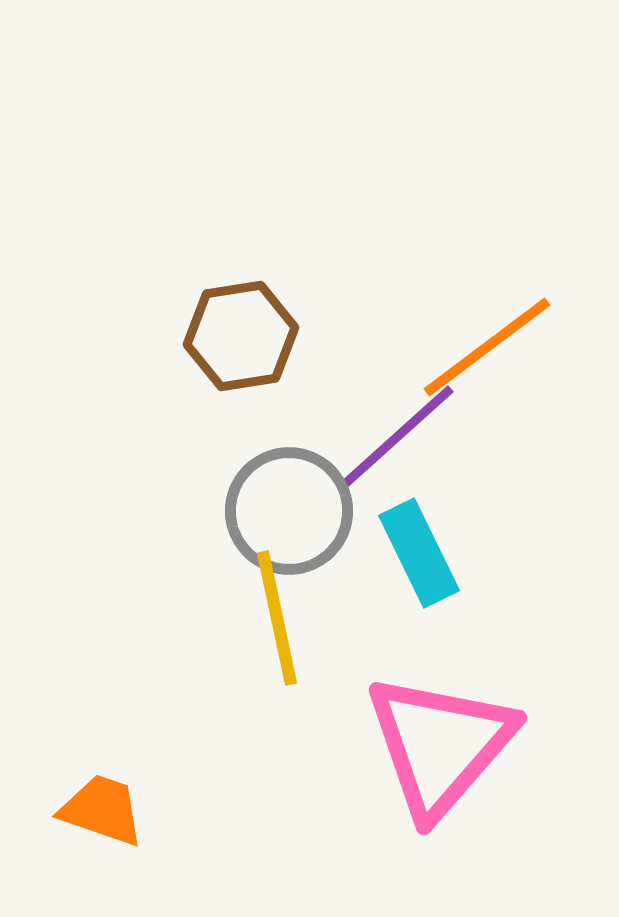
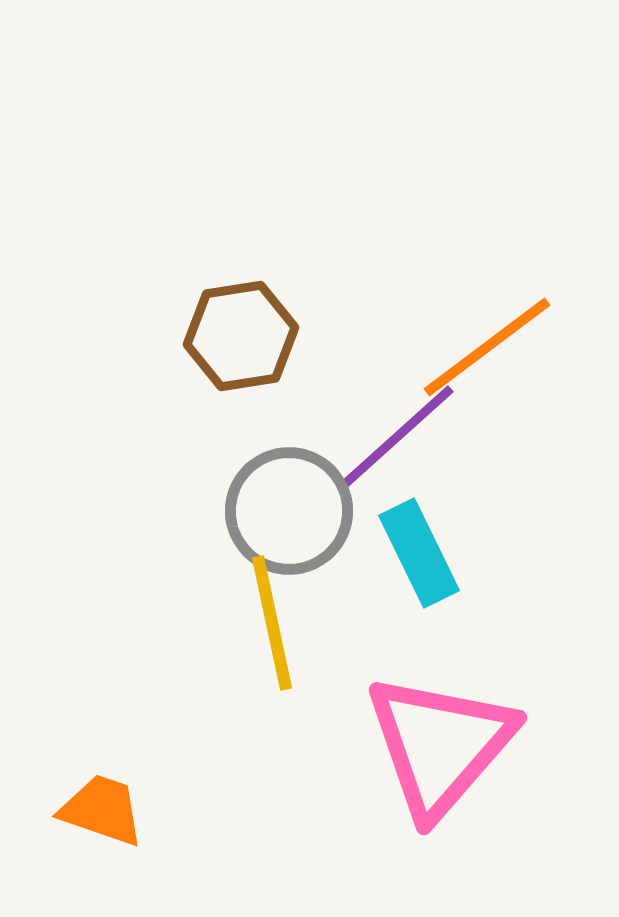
yellow line: moved 5 px left, 5 px down
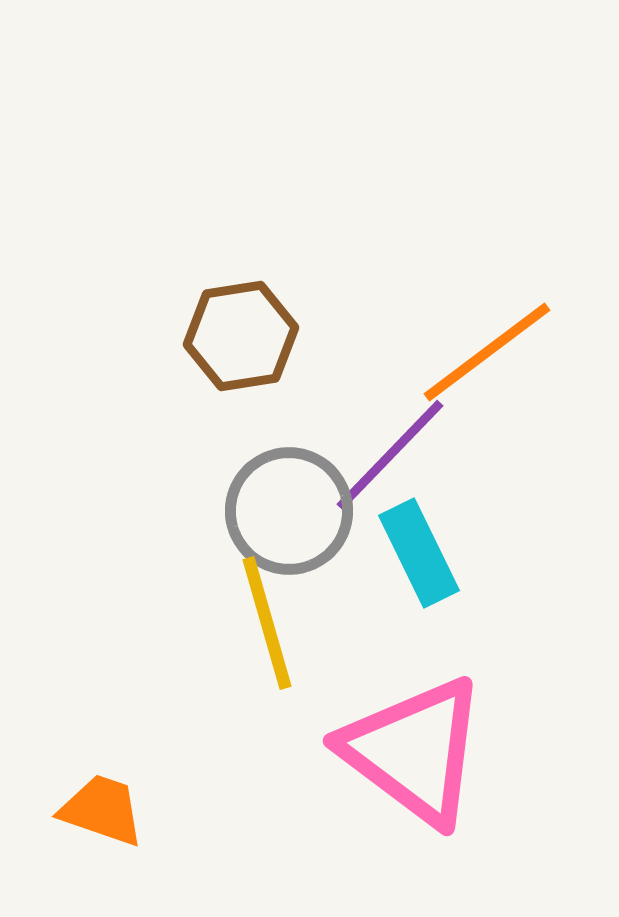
orange line: moved 5 px down
purple line: moved 7 px left, 18 px down; rotated 4 degrees counterclockwise
yellow line: moved 5 px left; rotated 4 degrees counterclockwise
pink triangle: moved 26 px left, 6 px down; rotated 34 degrees counterclockwise
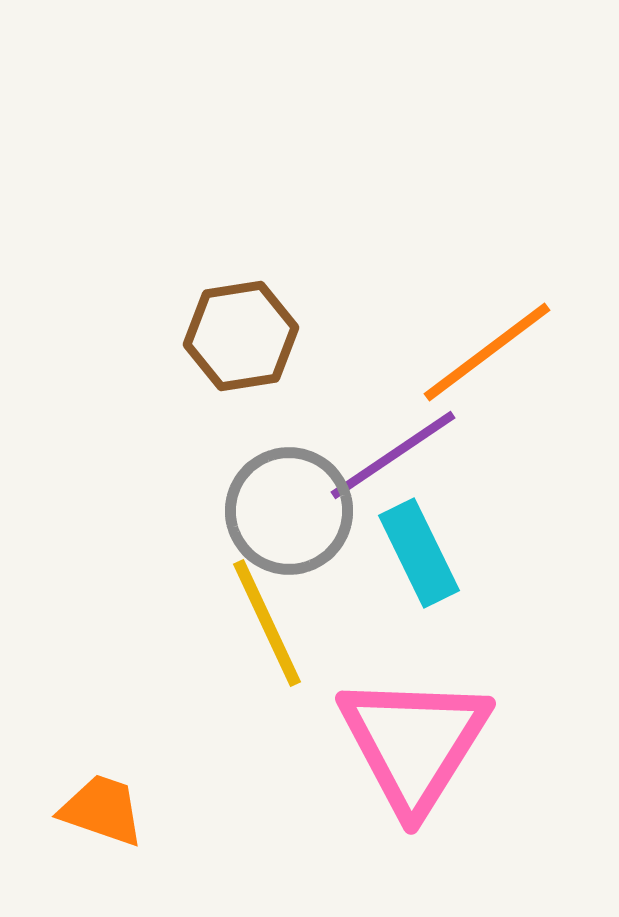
purple line: moved 3 px right; rotated 12 degrees clockwise
yellow line: rotated 9 degrees counterclockwise
pink triangle: moved 8 px up; rotated 25 degrees clockwise
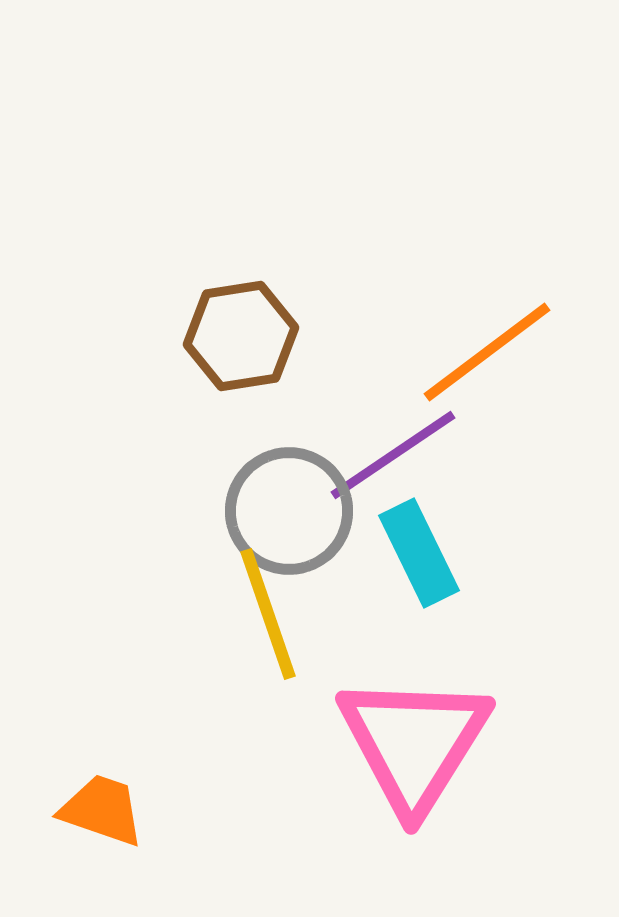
yellow line: moved 1 px right, 9 px up; rotated 6 degrees clockwise
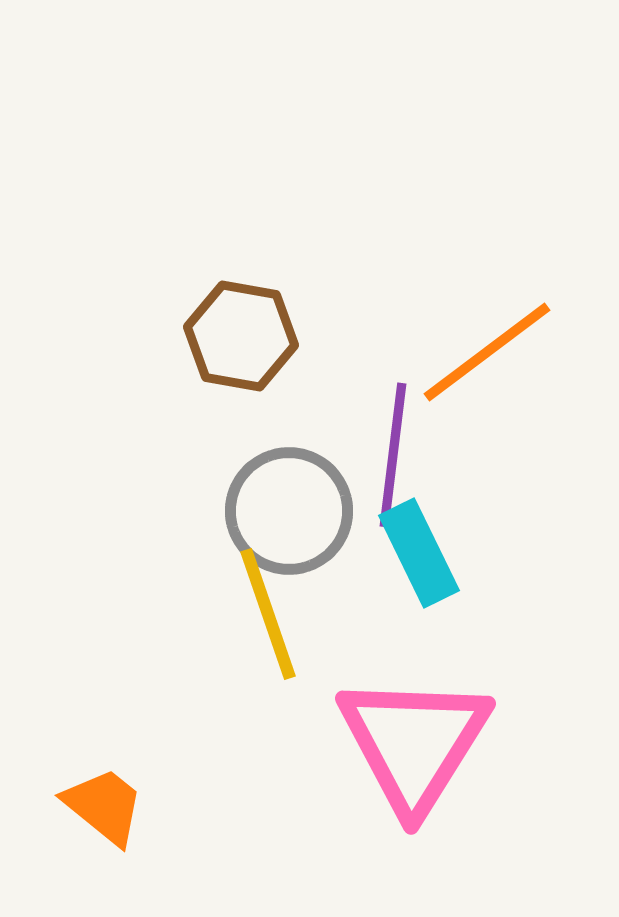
brown hexagon: rotated 19 degrees clockwise
purple line: rotated 49 degrees counterclockwise
orange trapezoid: moved 2 px right, 4 px up; rotated 20 degrees clockwise
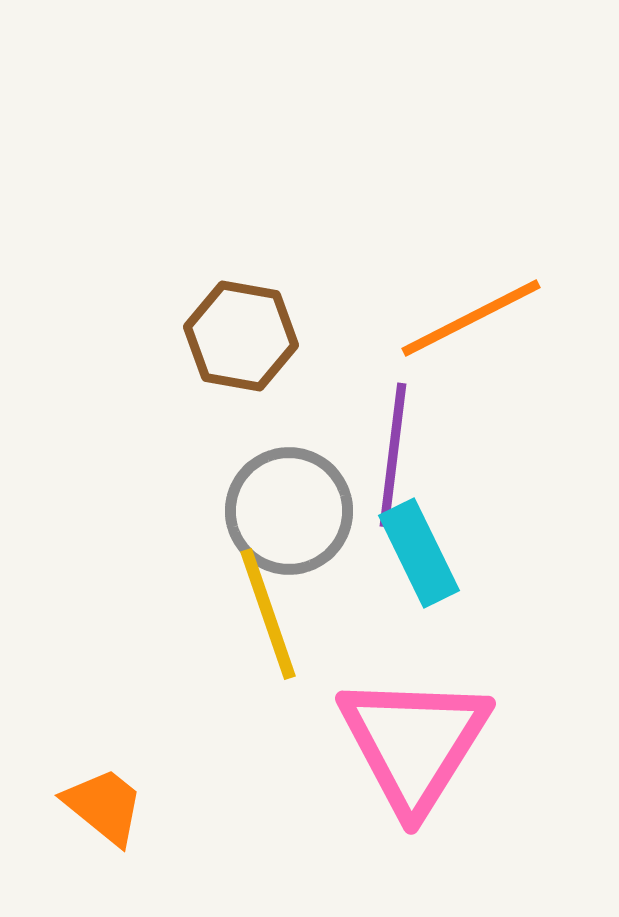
orange line: moved 16 px left, 34 px up; rotated 10 degrees clockwise
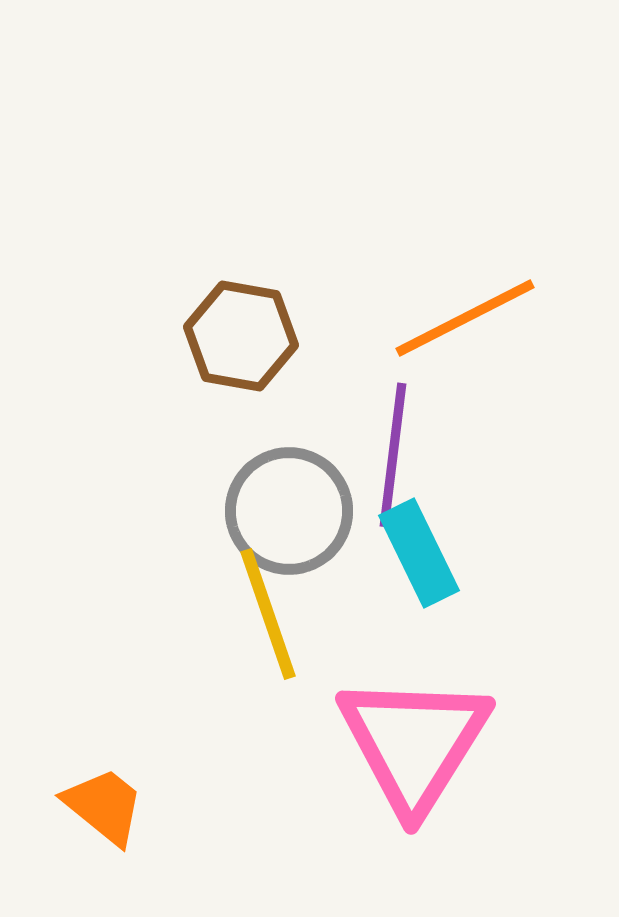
orange line: moved 6 px left
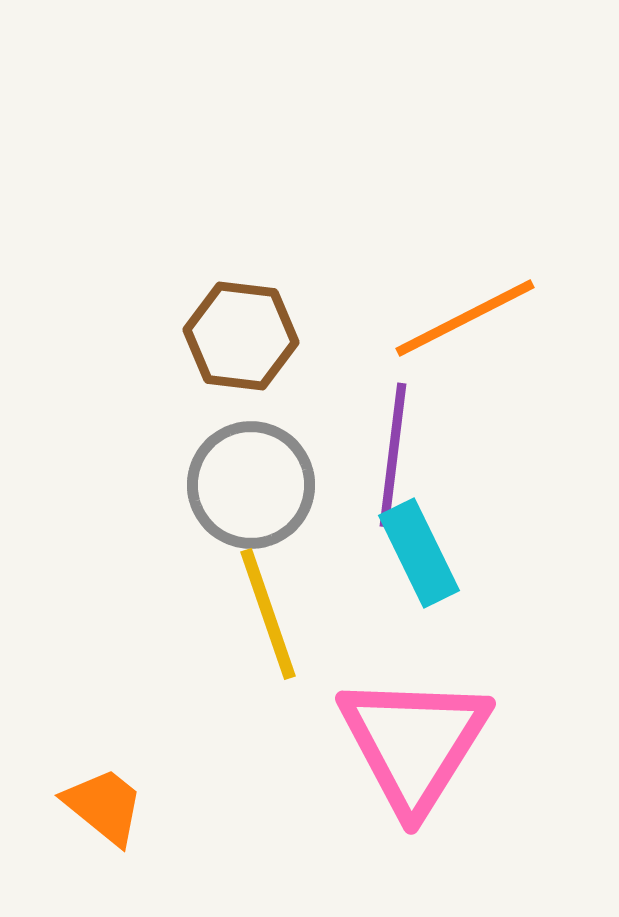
brown hexagon: rotated 3 degrees counterclockwise
gray circle: moved 38 px left, 26 px up
